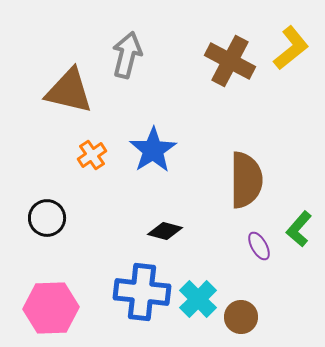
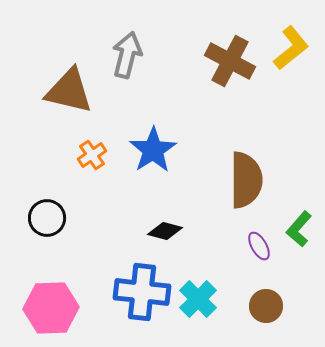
brown circle: moved 25 px right, 11 px up
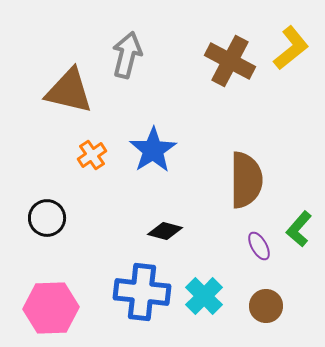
cyan cross: moved 6 px right, 3 px up
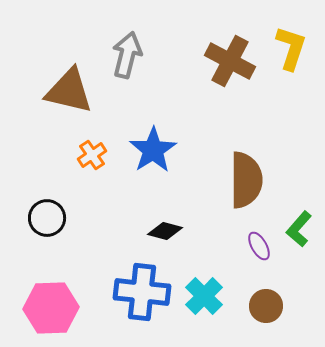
yellow L-shape: rotated 33 degrees counterclockwise
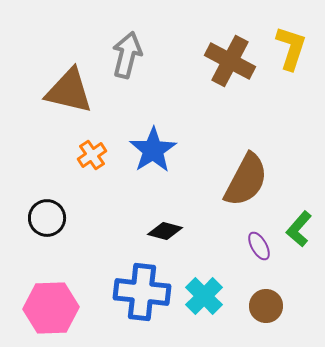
brown semicircle: rotated 28 degrees clockwise
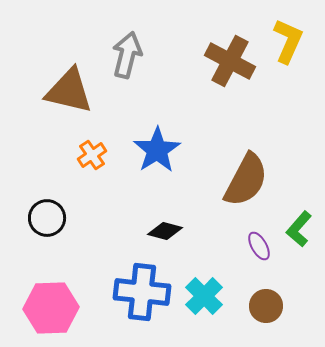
yellow L-shape: moved 3 px left, 7 px up; rotated 6 degrees clockwise
blue star: moved 4 px right
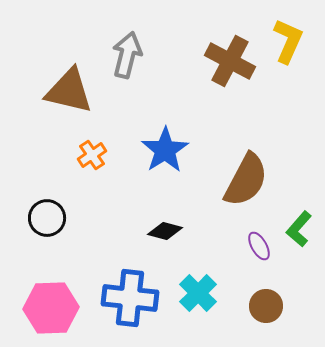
blue star: moved 8 px right
blue cross: moved 12 px left, 6 px down
cyan cross: moved 6 px left, 3 px up
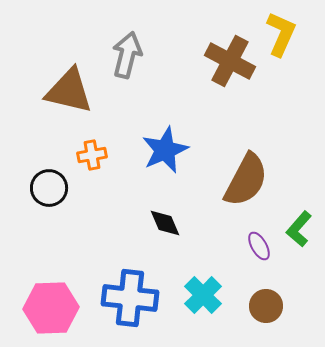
yellow L-shape: moved 7 px left, 7 px up
blue star: rotated 9 degrees clockwise
orange cross: rotated 24 degrees clockwise
black circle: moved 2 px right, 30 px up
black diamond: moved 8 px up; rotated 52 degrees clockwise
cyan cross: moved 5 px right, 2 px down
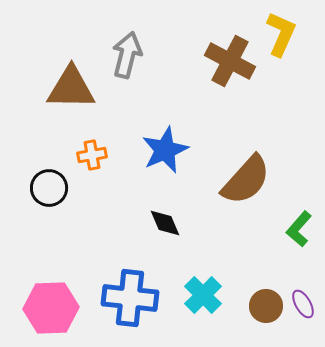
brown triangle: moved 2 px right, 3 px up; rotated 12 degrees counterclockwise
brown semicircle: rotated 14 degrees clockwise
purple ellipse: moved 44 px right, 58 px down
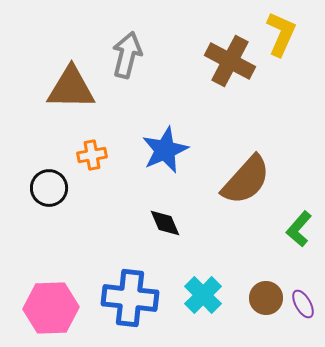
brown circle: moved 8 px up
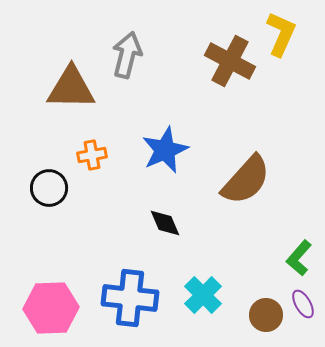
green L-shape: moved 29 px down
brown circle: moved 17 px down
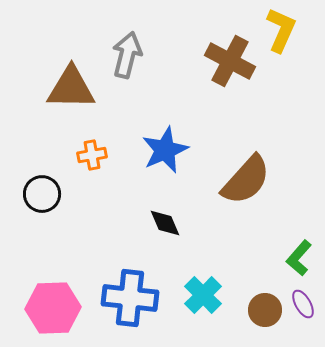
yellow L-shape: moved 4 px up
black circle: moved 7 px left, 6 px down
pink hexagon: moved 2 px right
brown circle: moved 1 px left, 5 px up
